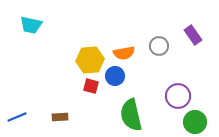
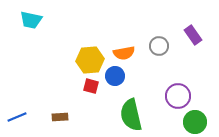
cyan trapezoid: moved 5 px up
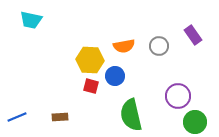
orange semicircle: moved 7 px up
yellow hexagon: rotated 8 degrees clockwise
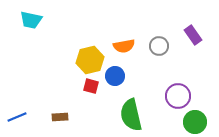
yellow hexagon: rotated 16 degrees counterclockwise
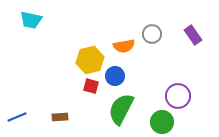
gray circle: moved 7 px left, 12 px up
green semicircle: moved 10 px left, 6 px up; rotated 40 degrees clockwise
green circle: moved 33 px left
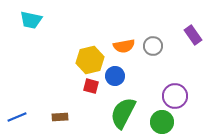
gray circle: moved 1 px right, 12 px down
purple circle: moved 3 px left
green semicircle: moved 2 px right, 4 px down
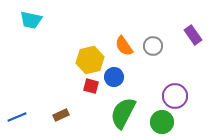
orange semicircle: rotated 65 degrees clockwise
blue circle: moved 1 px left, 1 px down
brown rectangle: moved 1 px right, 2 px up; rotated 21 degrees counterclockwise
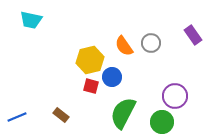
gray circle: moved 2 px left, 3 px up
blue circle: moved 2 px left
brown rectangle: rotated 63 degrees clockwise
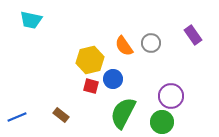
blue circle: moved 1 px right, 2 px down
purple circle: moved 4 px left
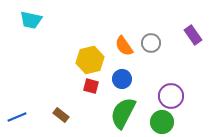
blue circle: moved 9 px right
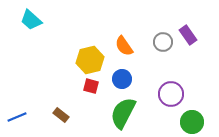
cyan trapezoid: rotated 30 degrees clockwise
purple rectangle: moved 5 px left
gray circle: moved 12 px right, 1 px up
purple circle: moved 2 px up
green circle: moved 30 px right
